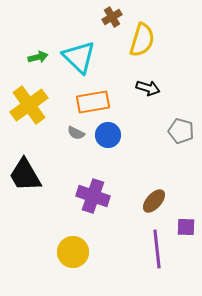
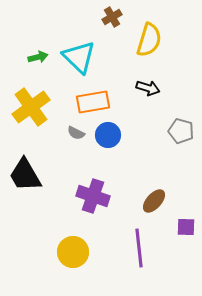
yellow semicircle: moved 7 px right
yellow cross: moved 2 px right, 2 px down
purple line: moved 18 px left, 1 px up
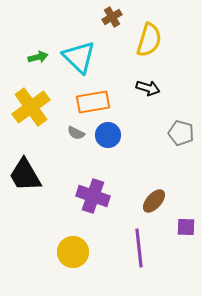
gray pentagon: moved 2 px down
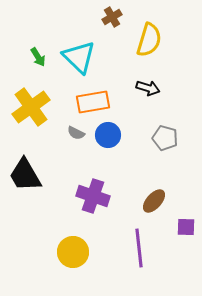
green arrow: rotated 72 degrees clockwise
gray pentagon: moved 16 px left, 5 px down
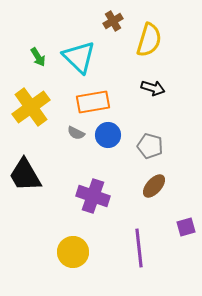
brown cross: moved 1 px right, 4 px down
black arrow: moved 5 px right
gray pentagon: moved 15 px left, 8 px down
brown ellipse: moved 15 px up
purple square: rotated 18 degrees counterclockwise
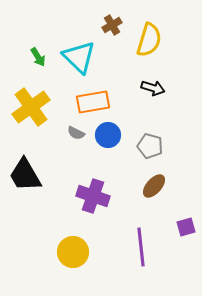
brown cross: moved 1 px left, 4 px down
purple line: moved 2 px right, 1 px up
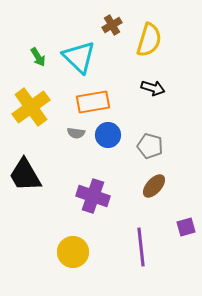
gray semicircle: rotated 18 degrees counterclockwise
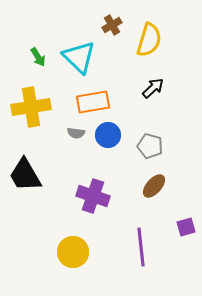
black arrow: rotated 60 degrees counterclockwise
yellow cross: rotated 27 degrees clockwise
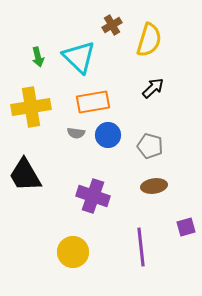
green arrow: rotated 18 degrees clockwise
brown ellipse: rotated 40 degrees clockwise
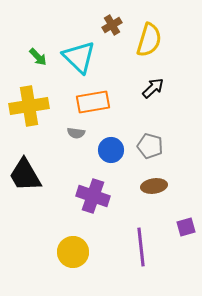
green arrow: rotated 30 degrees counterclockwise
yellow cross: moved 2 px left, 1 px up
blue circle: moved 3 px right, 15 px down
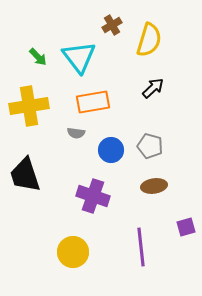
cyan triangle: rotated 9 degrees clockwise
black trapezoid: rotated 12 degrees clockwise
